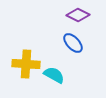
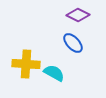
cyan semicircle: moved 2 px up
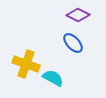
yellow cross: rotated 16 degrees clockwise
cyan semicircle: moved 1 px left, 5 px down
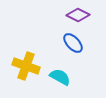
yellow cross: moved 2 px down
cyan semicircle: moved 7 px right, 1 px up
